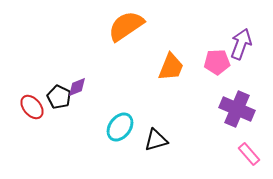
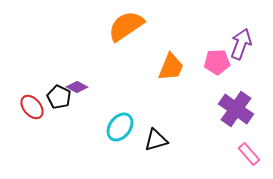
purple diamond: rotated 50 degrees clockwise
purple cross: moved 1 px left; rotated 12 degrees clockwise
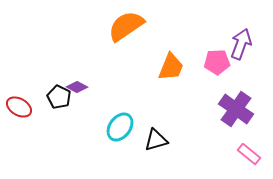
red ellipse: moved 13 px left; rotated 20 degrees counterclockwise
pink rectangle: rotated 10 degrees counterclockwise
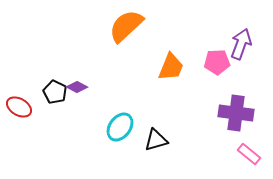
orange semicircle: rotated 9 degrees counterclockwise
black pentagon: moved 4 px left, 5 px up
purple cross: moved 4 px down; rotated 28 degrees counterclockwise
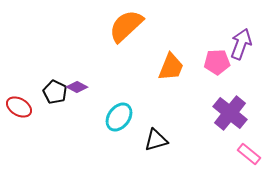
purple cross: moved 6 px left; rotated 32 degrees clockwise
cyan ellipse: moved 1 px left, 10 px up
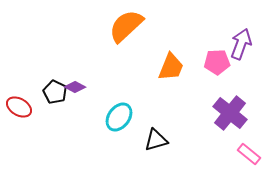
purple diamond: moved 2 px left
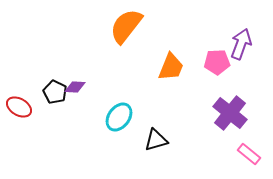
orange semicircle: rotated 9 degrees counterclockwise
purple diamond: rotated 25 degrees counterclockwise
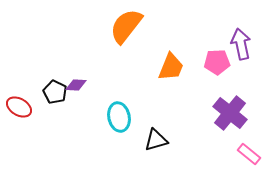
purple arrow: rotated 32 degrees counterclockwise
purple diamond: moved 1 px right, 2 px up
cyan ellipse: rotated 48 degrees counterclockwise
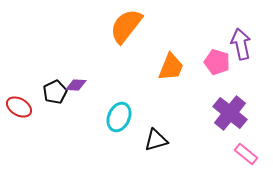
pink pentagon: rotated 20 degrees clockwise
black pentagon: rotated 20 degrees clockwise
cyan ellipse: rotated 36 degrees clockwise
pink rectangle: moved 3 px left
